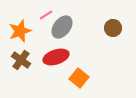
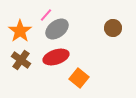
pink line: rotated 16 degrees counterclockwise
gray ellipse: moved 5 px left, 2 px down; rotated 15 degrees clockwise
orange star: rotated 15 degrees counterclockwise
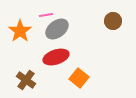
pink line: rotated 40 degrees clockwise
brown circle: moved 7 px up
brown cross: moved 5 px right, 20 px down
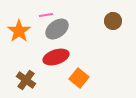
orange star: moved 1 px left
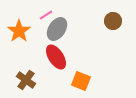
pink line: rotated 24 degrees counterclockwise
gray ellipse: rotated 20 degrees counterclockwise
red ellipse: rotated 75 degrees clockwise
orange square: moved 2 px right, 3 px down; rotated 18 degrees counterclockwise
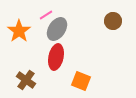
red ellipse: rotated 45 degrees clockwise
